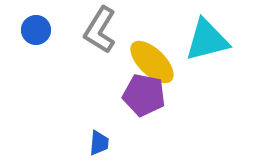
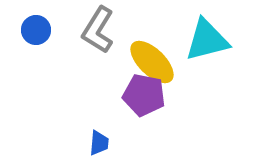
gray L-shape: moved 2 px left
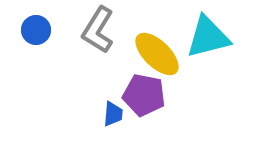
cyan triangle: moved 1 px right, 3 px up
yellow ellipse: moved 5 px right, 8 px up
blue trapezoid: moved 14 px right, 29 px up
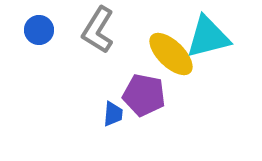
blue circle: moved 3 px right
yellow ellipse: moved 14 px right
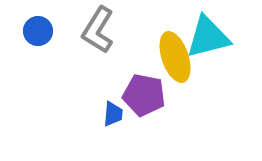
blue circle: moved 1 px left, 1 px down
yellow ellipse: moved 4 px right, 3 px down; rotated 27 degrees clockwise
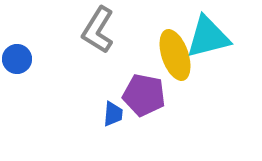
blue circle: moved 21 px left, 28 px down
yellow ellipse: moved 2 px up
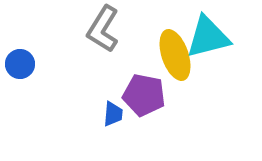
gray L-shape: moved 5 px right, 1 px up
blue circle: moved 3 px right, 5 px down
